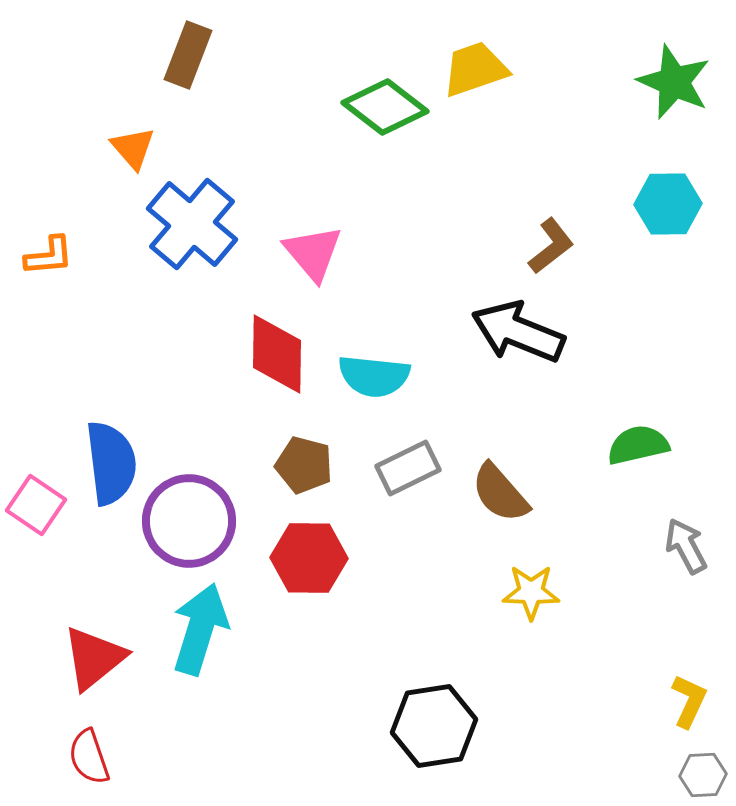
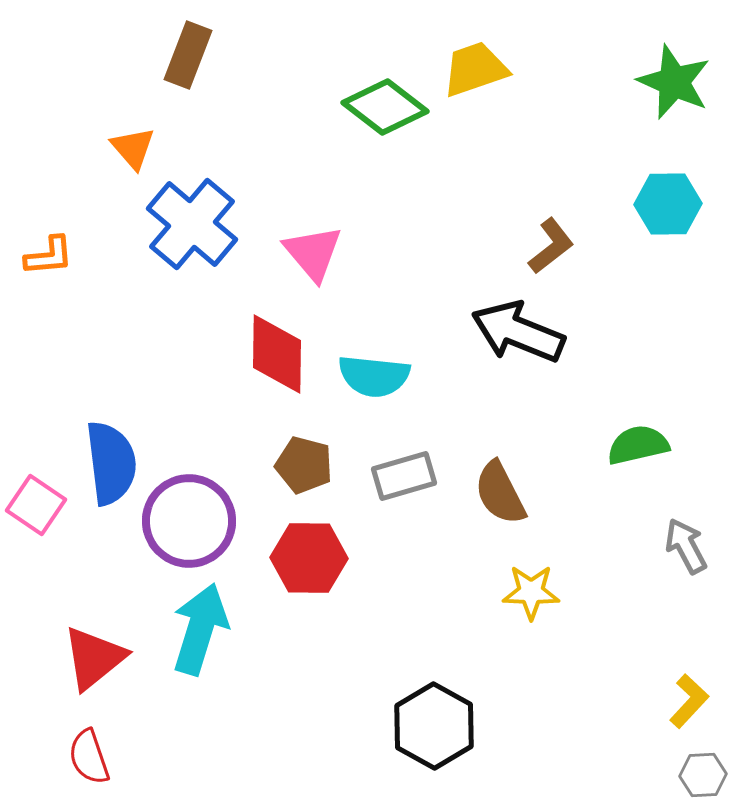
gray rectangle: moved 4 px left, 8 px down; rotated 10 degrees clockwise
brown semicircle: rotated 14 degrees clockwise
yellow L-shape: rotated 18 degrees clockwise
black hexagon: rotated 22 degrees counterclockwise
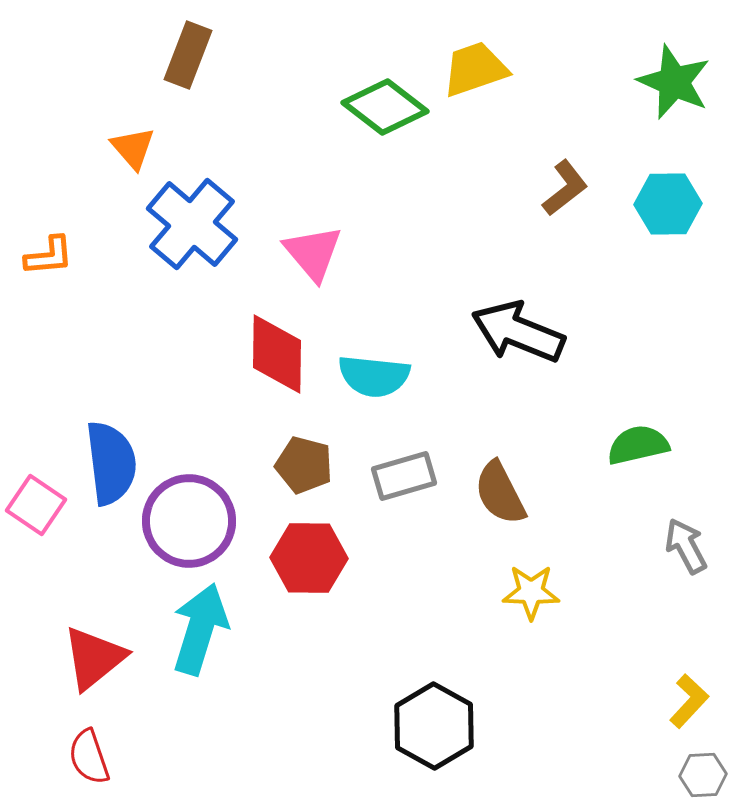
brown L-shape: moved 14 px right, 58 px up
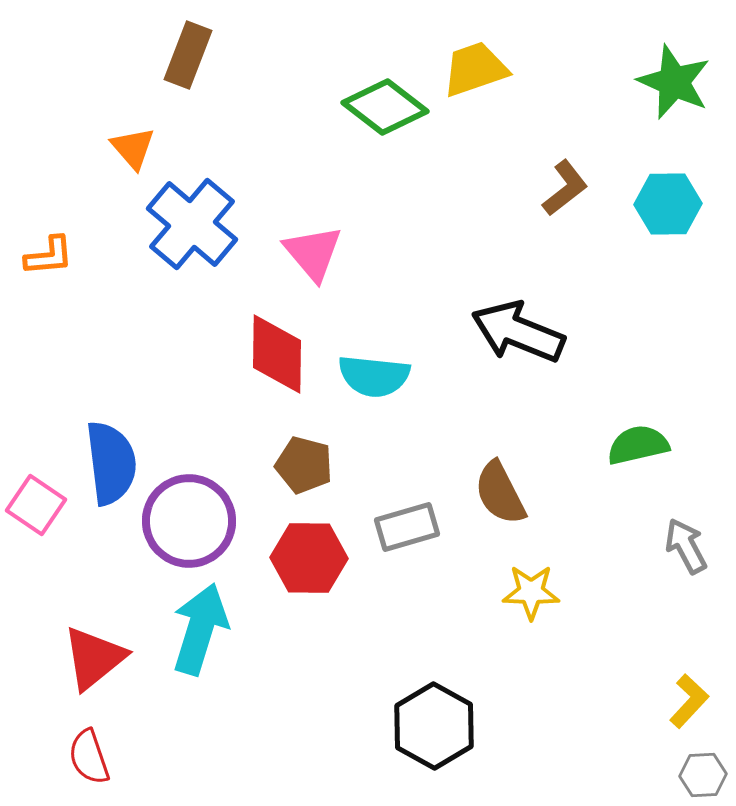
gray rectangle: moved 3 px right, 51 px down
